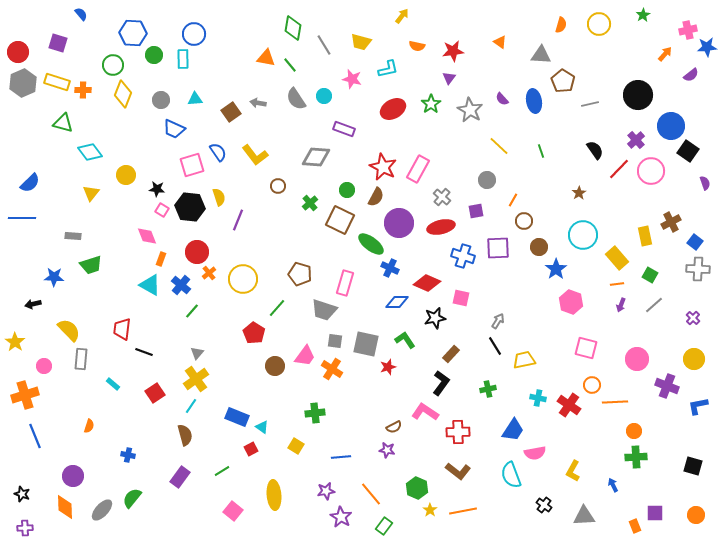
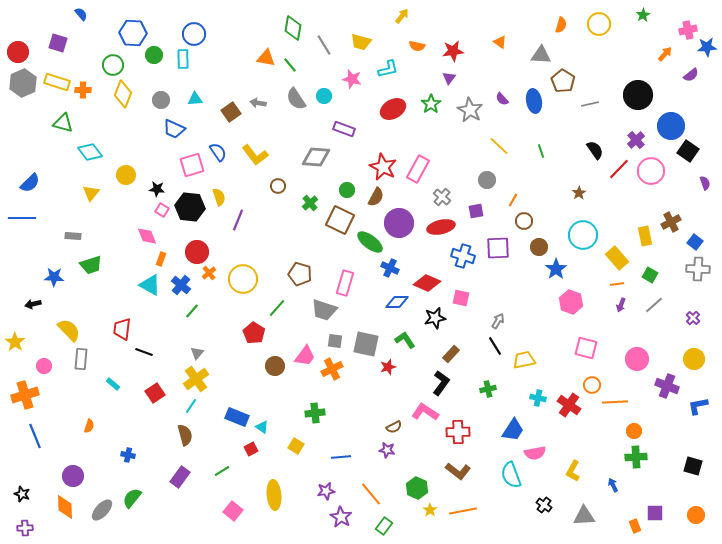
green ellipse at (371, 244): moved 1 px left, 2 px up
orange cross at (332, 369): rotated 30 degrees clockwise
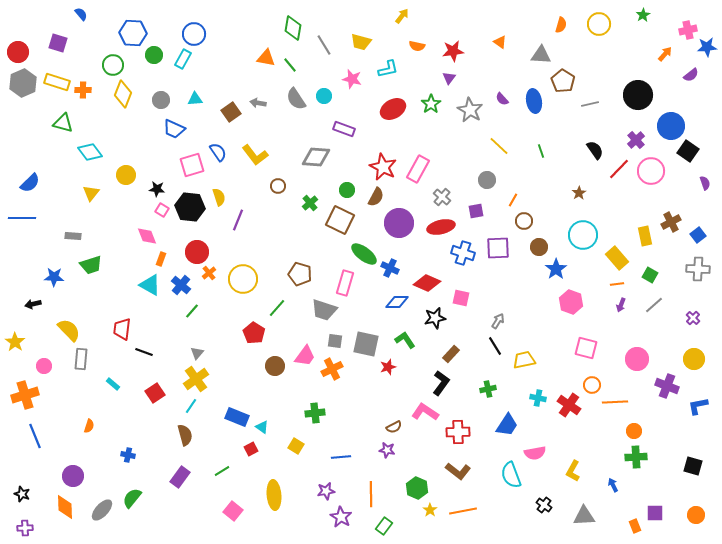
cyan rectangle at (183, 59): rotated 30 degrees clockwise
green ellipse at (370, 242): moved 6 px left, 12 px down
blue square at (695, 242): moved 3 px right, 7 px up; rotated 14 degrees clockwise
blue cross at (463, 256): moved 3 px up
blue trapezoid at (513, 430): moved 6 px left, 5 px up
orange line at (371, 494): rotated 40 degrees clockwise
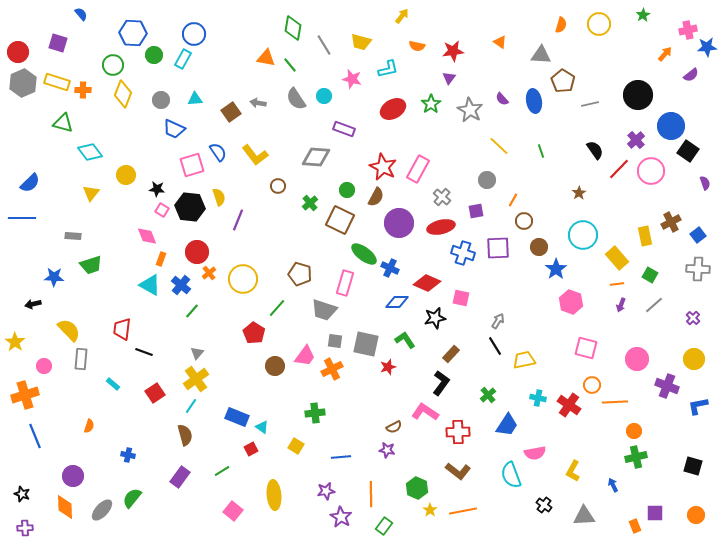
green cross at (488, 389): moved 6 px down; rotated 28 degrees counterclockwise
green cross at (636, 457): rotated 10 degrees counterclockwise
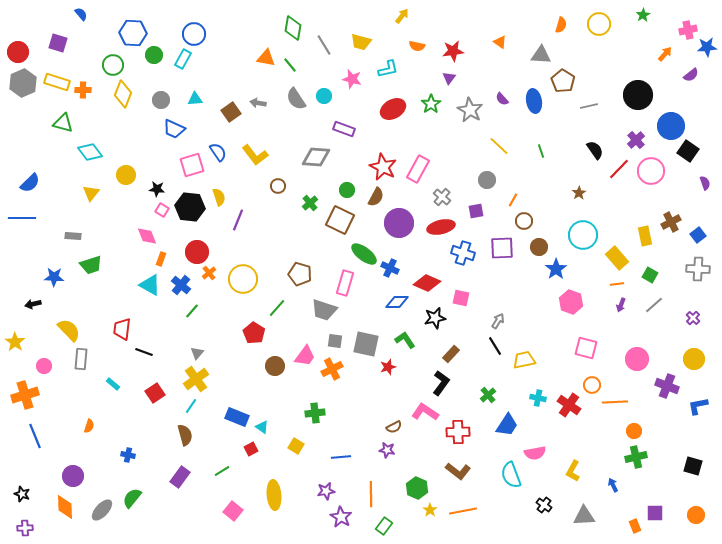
gray line at (590, 104): moved 1 px left, 2 px down
purple square at (498, 248): moved 4 px right
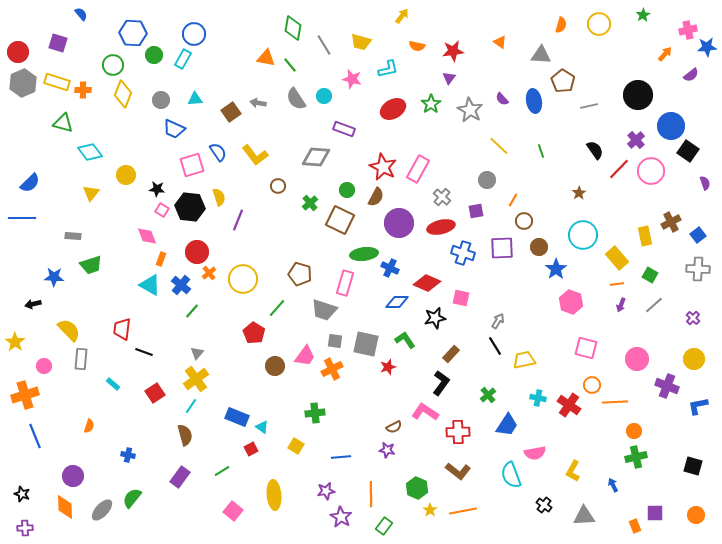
green ellipse at (364, 254): rotated 44 degrees counterclockwise
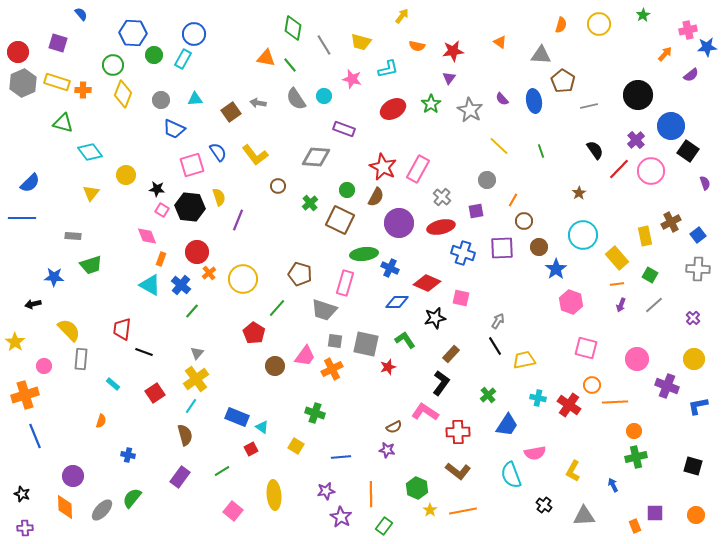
green cross at (315, 413): rotated 24 degrees clockwise
orange semicircle at (89, 426): moved 12 px right, 5 px up
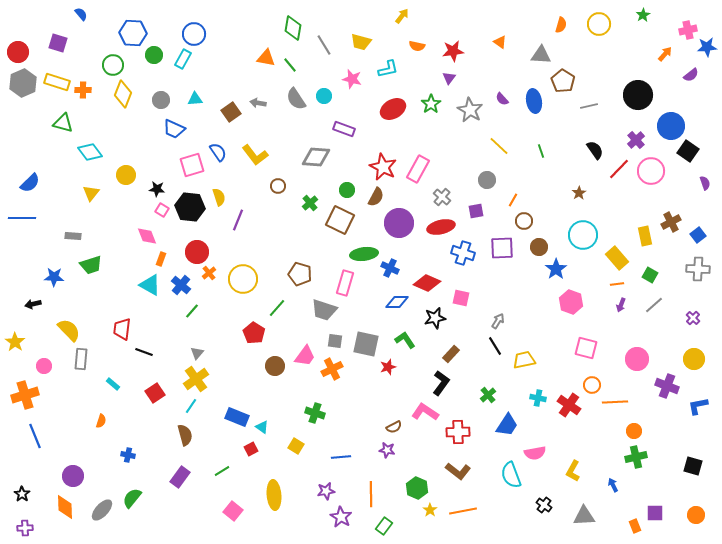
black star at (22, 494): rotated 14 degrees clockwise
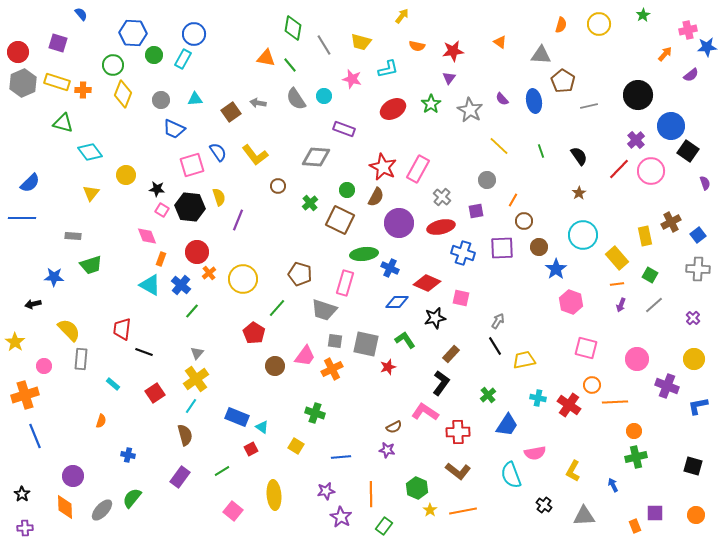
black semicircle at (595, 150): moved 16 px left, 6 px down
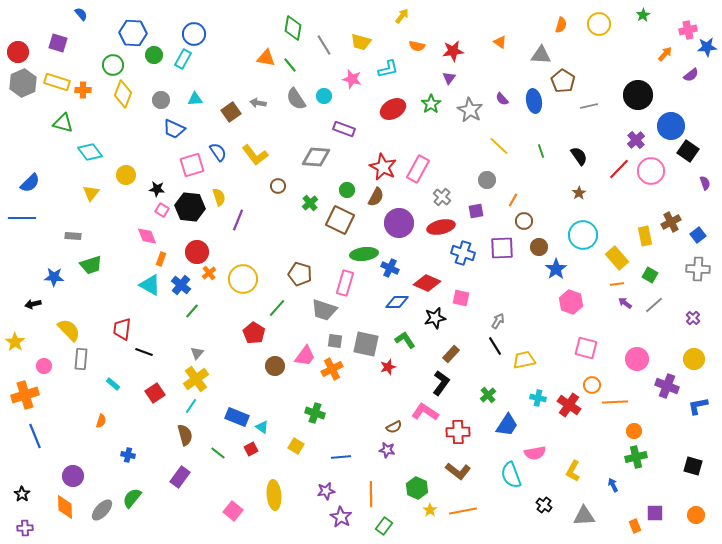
purple arrow at (621, 305): moved 4 px right, 2 px up; rotated 104 degrees clockwise
green line at (222, 471): moved 4 px left, 18 px up; rotated 70 degrees clockwise
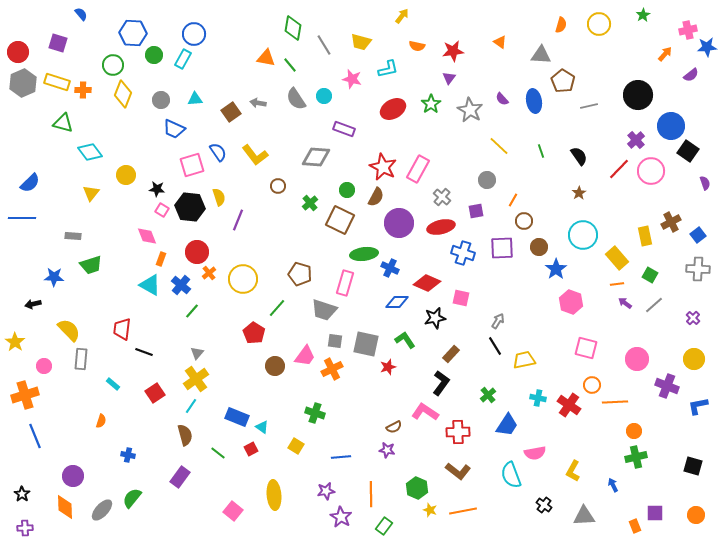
yellow star at (430, 510): rotated 16 degrees counterclockwise
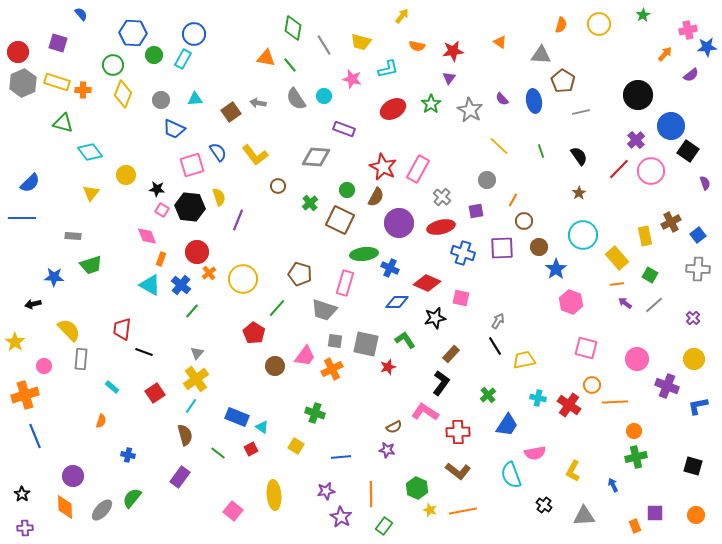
gray line at (589, 106): moved 8 px left, 6 px down
cyan rectangle at (113, 384): moved 1 px left, 3 px down
